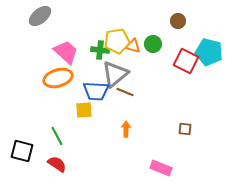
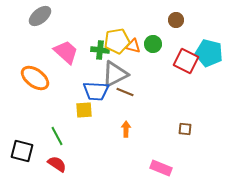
brown circle: moved 2 px left, 1 px up
cyan pentagon: moved 1 px down
gray triangle: rotated 12 degrees clockwise
orange ellipse: moved 23 px left; rotated 52 degrees clockwise
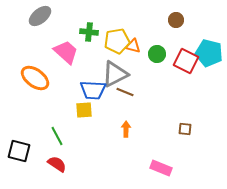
green circle: moved 4 px right, 10 px down
green cross: moved 11 px left, 18 px up
blue trapezoid: moved 3 px left, 1 px up
black square: moved 3 px left
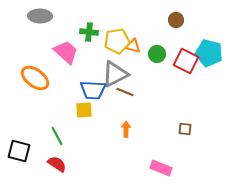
gray ellipse: rotated 40 degrees clockwise
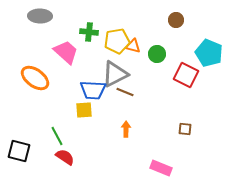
cyan pentagon: rotated 8 degrees clockwise
red square: moved 14 px down
red semicircle: moved 8 px right, 7 px up
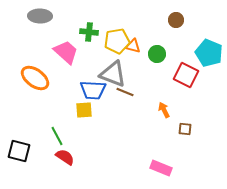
gray triangle: moved 2 px left; rotated 48 degrees clockwise
orange arrow: moved 38 px right, 19 px up; rotated 28 degrees counterclockwise
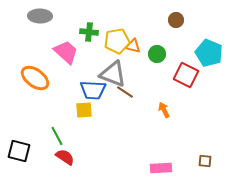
brown line: rotated 12 degrees clockwise
brown square: moved 20 px right, 32 px down
pink rectangle: rotated 25 degrees counterclockwise
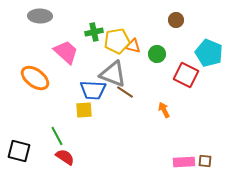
green cross: moved 5 px right; rotated 18 degrees counterclockwise
pink rectangle: moved 23 px right, 6 px up
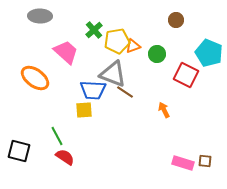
green cross: moved 2 px up; rotated 30 degrees counterclockwise
orange triangle: rotated 35 degrees counterclockwise
pink rectangle: moved 1 px left, 1 px down; rotated 20 degrees clockwise
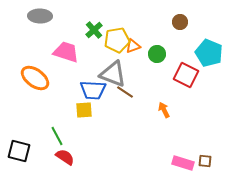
brown circle: moved 4 px right, 2 px down
yellow pentagon: moved 1 px up
pink trapezoid: rotated 24 degrees counterclockwise
